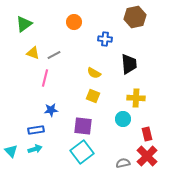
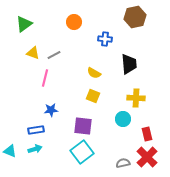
cyan triangle: moved 1 px left; rotated 24 degrees counterclockwise
red cross: moved 1 px down
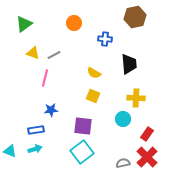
orange circle: moved 1 px down
red rectangle: rotated 48 degrees clockwise
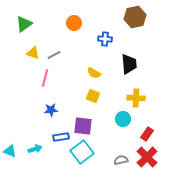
blue rectangle: moved 25 px right, 7 px down
gray semicircle: moved 2 px left, 3 px up
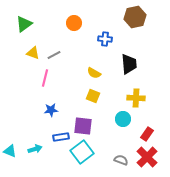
gray semicircle: rotated 32 degrees clockwise
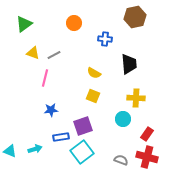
purple square: rotated 24 degrees counterclockwise
red cross: rotated 30 degrees counterclockwise
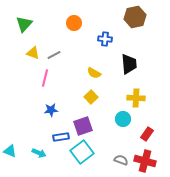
green triangle: rotated 12 degrees counterclockwise
yellow square: moved 2 px left, 1 px down; rotated 24 degrees clockwise
cyan arrow: moved 4 px right, 4 px down; rotated 40 degrees clockwise
red cross: moved 2 px left, 4 px down
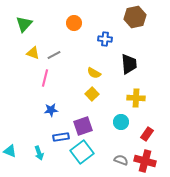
yellow square: moved 1 px right, 3 px up
cyan circle: moved 2 px left, 3 px down
cyan arrow: rotated 48 degrees clockwise
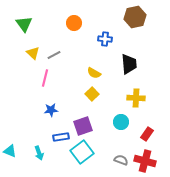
green triangle: rotated 18 degrees counterclockwise
yellow triangle: rotated 24 degrees clockwise
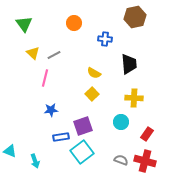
yellow cross: moved 2 px left
cyan arrow: moved 4 px left, 8 px down
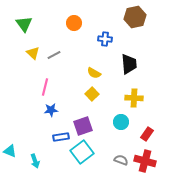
pink line: moved 9 px down
